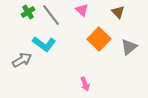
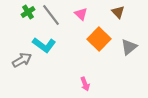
pink triangle: moved 1 px left, 4 px down
cyan L-shape: moved 1 px down
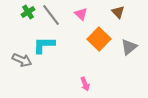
cyan L-shape: rotated 145 degrees clockwise
gray arrow: rotated 54 degrees clockwise
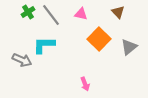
pink triangle: rotated 32 degrees counterclockwise
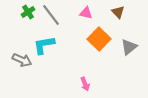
pink triangle: moved 5 px right, 1 px up
cyan L-shape: rotated 10 degrees counterclockwise
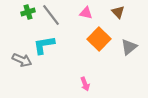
green cross: rotated 16 degrees clockwise
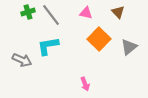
cyan L-shape: moved 4 px right, 1 px down
